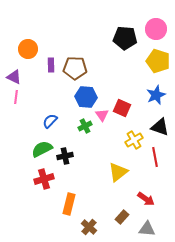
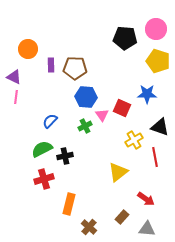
blue star: moved 9 px left, 1 px up; rotated 24 degrees clockwise
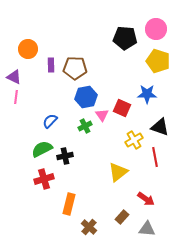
blue hexagon: rotated 15 degrees counterclockwise
